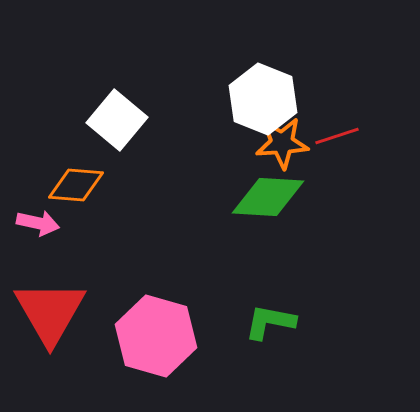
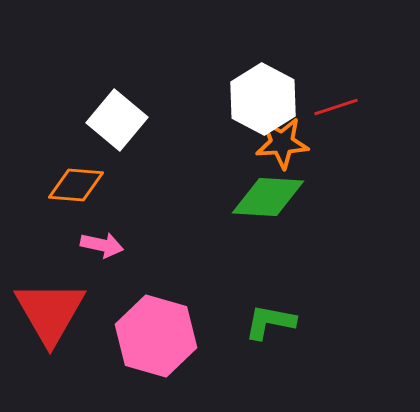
white hexagon: rotated 6 degrees clockwise
red line: moved 1 px left, 29 px up
pink arrow: moved 64 px right, 22 px down
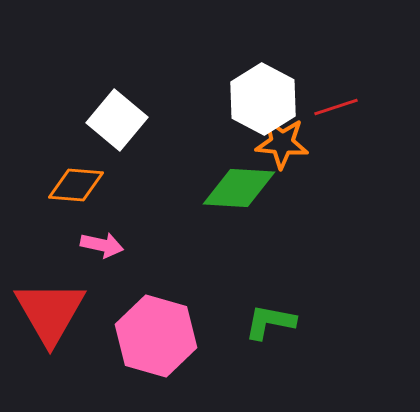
orange star: rotated 8 degrees clockwise
green diamond: moved 29 px left, 9 px up
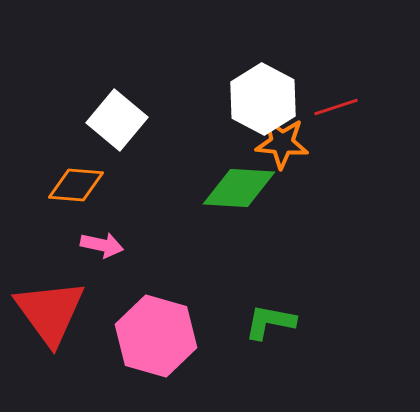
red triangle: rotated 6 degrees counterclockwise
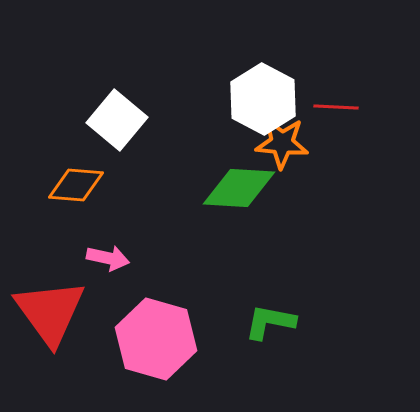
red line: rotated 21 degrees clockwise
pink arrow: moved 6 px right, 13 px down
pink hexagon: moved 3 px down
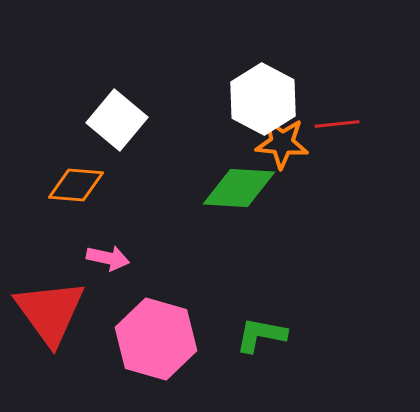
red line: moved 1 px right, 17 px down; rotated 9 degrees counterclockwise
green L-shape: moved 9 px left, 13 px down
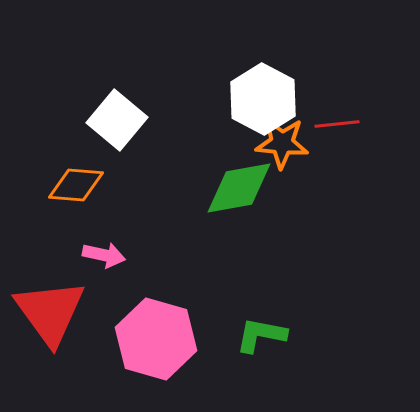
green diamond: rotated 14 degrees counterclockwise
pink arrow: moved 4 px left, 3 px up
